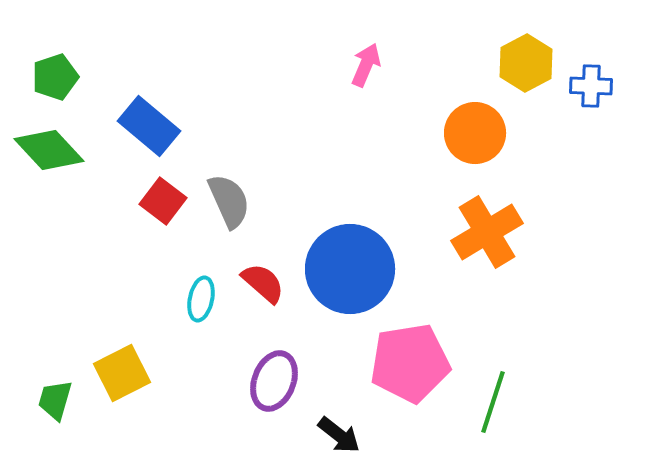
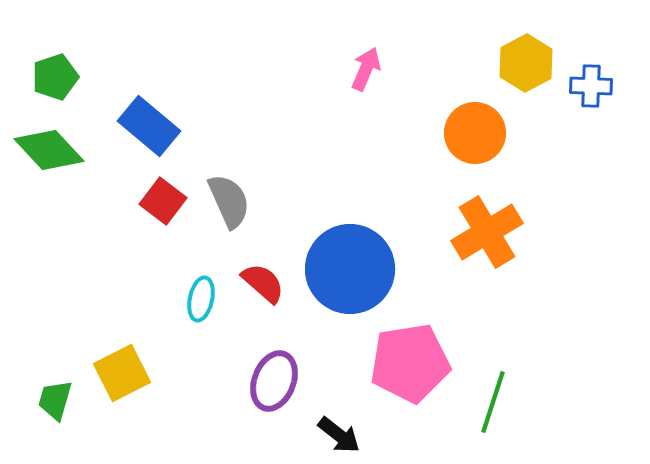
pink arrow: moved 4 px down
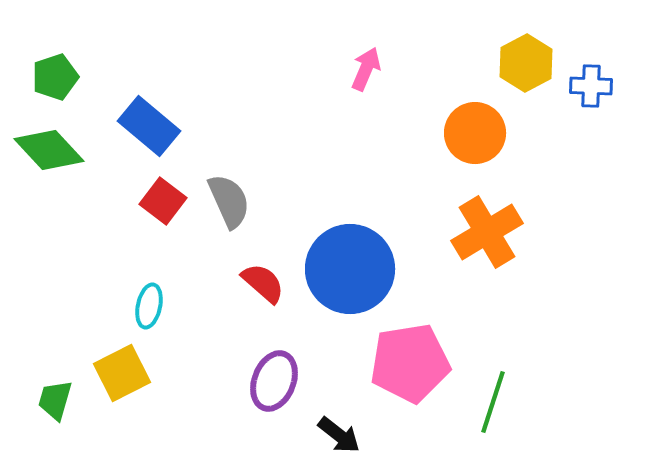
cyan ellipse: moved 52 px left, 7 px down
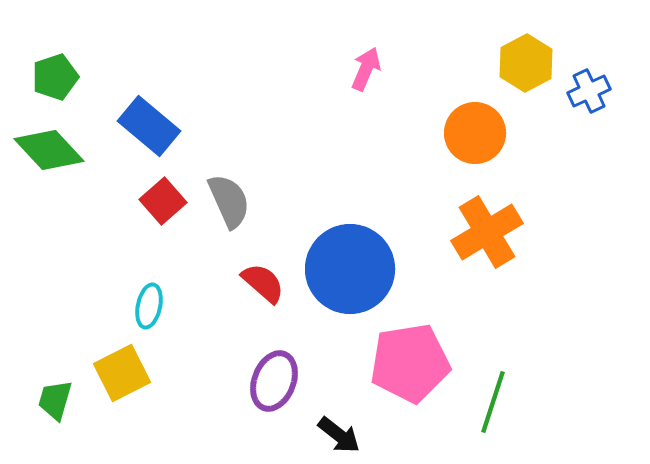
blue cross: moved 2 px left, 5 px down; rotated 27 degrees counterclockwise
red square: rotated 12 degrees clockwise
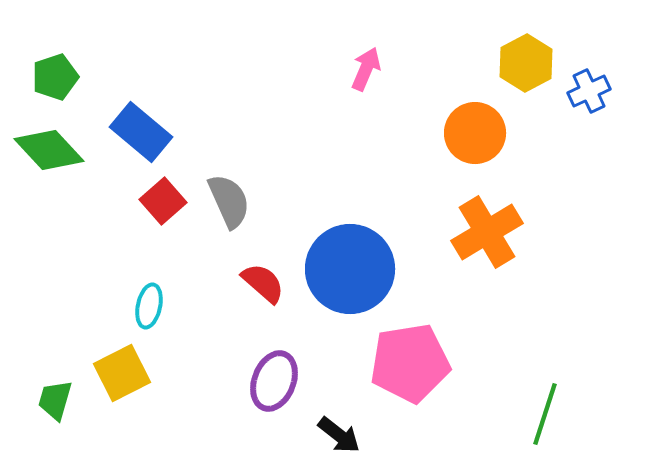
blue rectangle: moved 8 px left, 6 px down
green line: moved 52 px right, 12 px down
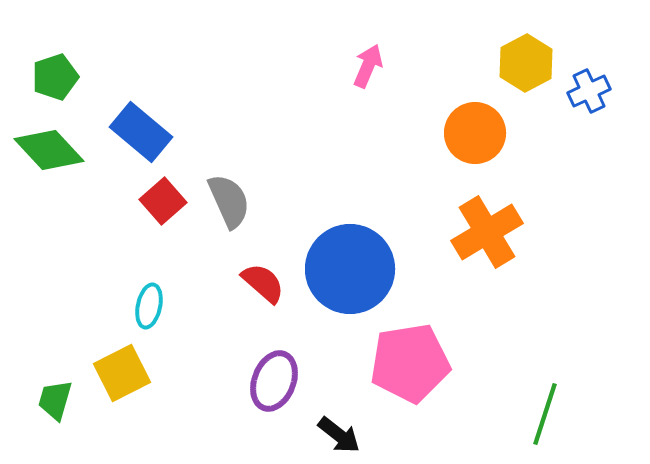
pink arrow: moved 2 px right, 3 px up
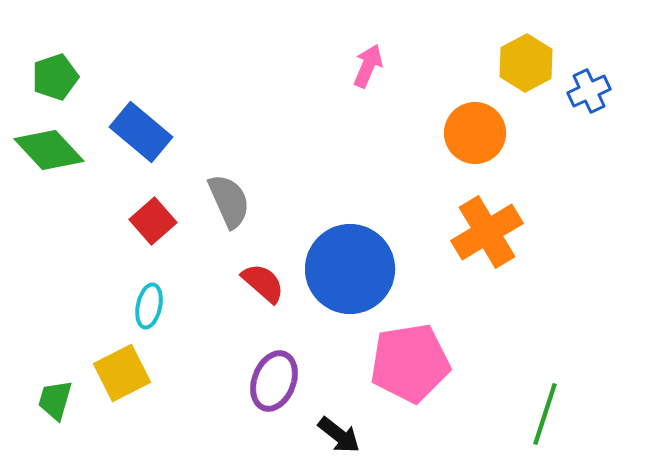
red square: moved 10 px left, 20 px down
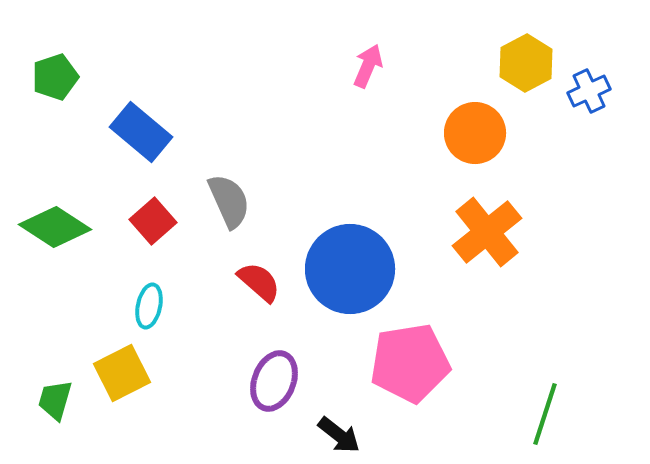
green diamond: moved 6 px right, 77 px down; rotated 14 degrees counterclockwise
orange cross: rotated 8 degrees counterclockwise
red semicircle: moved 4 px left, 1 px up
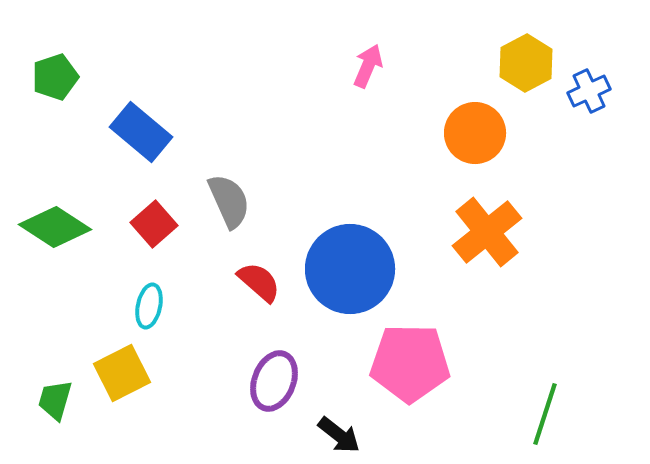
red square: moved 1 px right, 3 px down
pink pentagon: rotated 10 degrees clockwise
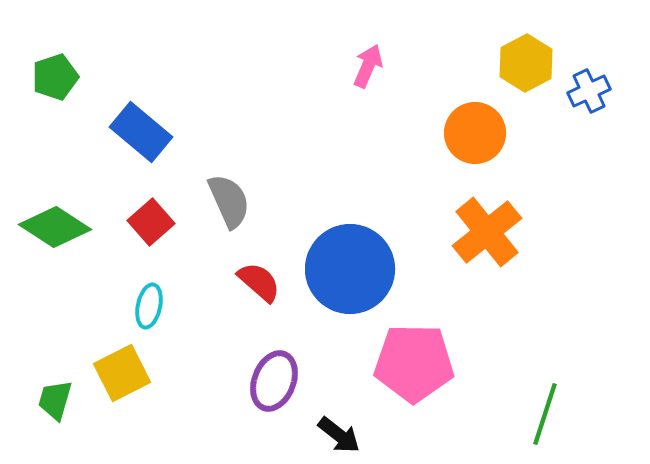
red square: moved 3 px left, 2 px up
pink pentagon: moved 4 px right
